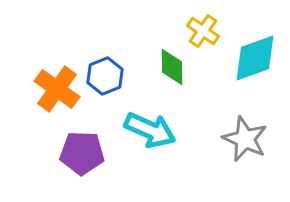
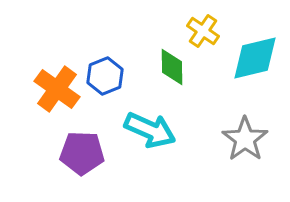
cyan diamond: rotated 6 degrees clockwise
gray star: rotated 12 degrees clockwise
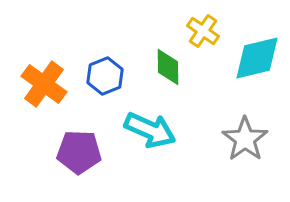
cyan diamond: moved 2 px right
green diamond: moved 4 px left
orange cross: moved 13 px left, 5 px up
purple pentagon: moved 3 px left, 1 px up
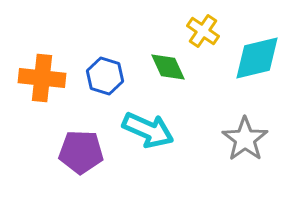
green diamond: rotated 24 degrees counterclockwise
blue hexagon: rotated 21 degrees counterclockwise
orange cross: moved 2 px left, 6 px up; rotated 30 degrees counterclockwise
cyan arrow: moved 2 px left
purple pentagon: moved 2 px right
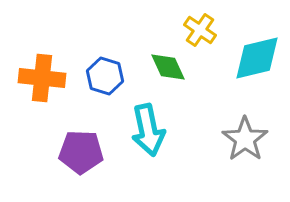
yellow cross: moved 3 px left, 1 px up
cyan arrow: rotated 54 degrees clockwise
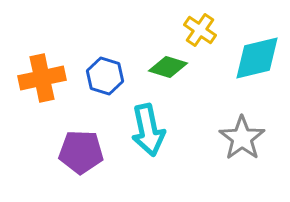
green diamond: rotated 48 degrees counterclockwise
orange cross: rotated 18 degrees counterclockwise
gray star: moved 3 px left, 1 px up
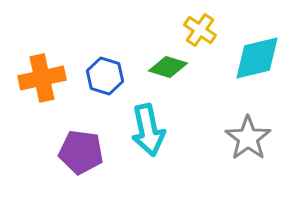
gray star: moved 6 px right
purple pentagon: rotated 6 degrees clockwise
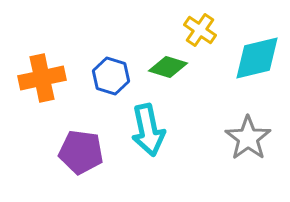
blue hexagon: moved 6 px right
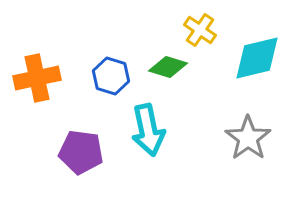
orange cross: moved 5 px left
